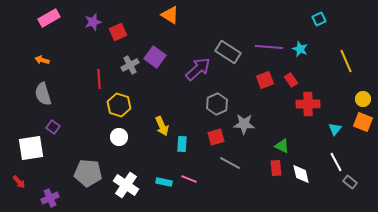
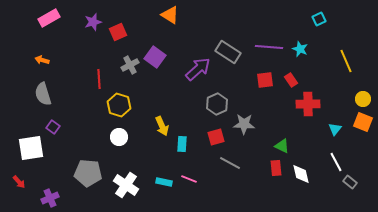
red square at (265, 80): rotated 12 degrees clockwise
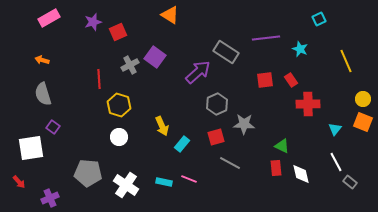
purple line at (269, 47): moved 3 px left, 9 px up; rotated 12 degrees counterclockwise
gray rectangle at (228, 52): moved 2 px left
purple arrow at (198, 69): moved 3 px down
cyan rectangle at (182, 144): rotated 35 degrees clockwise
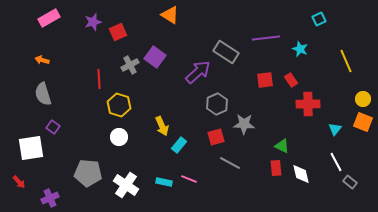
cyan rectangle at (182, 144): moved 3 px left, 1 px down
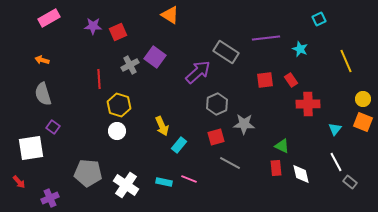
purple star at (93, 22): moved 4 px down; rotated 18 degrees clockwise
white circle at (119, 137): moved 2 px left, 6 px up
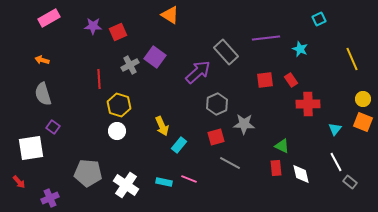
gray rectangle at (226, 52): rotated 15 degrees clockwise
yellow line at (346, 61): moved 6 px right, 2 px up
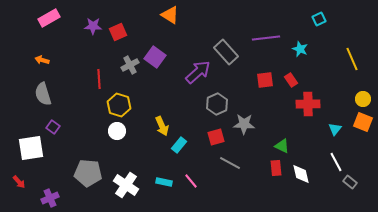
pink line at (189, 179): moved 2 px right, 2 px down; rotated 28 degrees clockwise
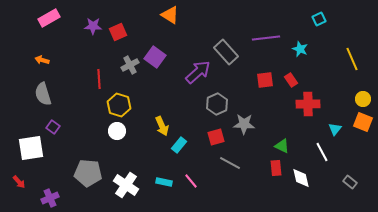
white line at (336, 162): moved 14 px left, 10 px up
white diamond at (301, 174): moved 4 px down
